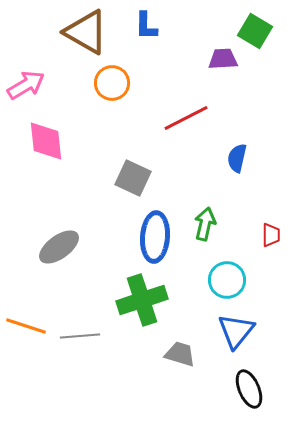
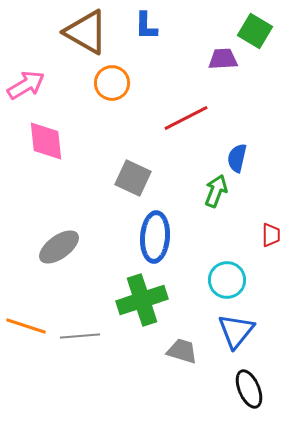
green arrow: moved 11 px right, 33 px up; rotated 8 degrees clockwise
gray trapezoid: moved 2 px right, 3 px up
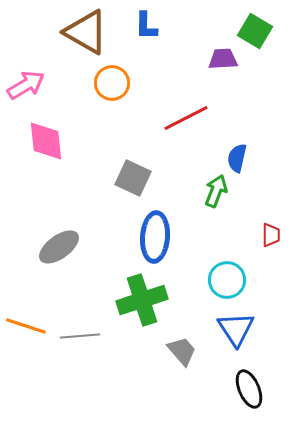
blue triangle: moved 2 px up; rotated 12 degrees counterclockwise
gray trapezoid: rotated 32 degrees clockwise
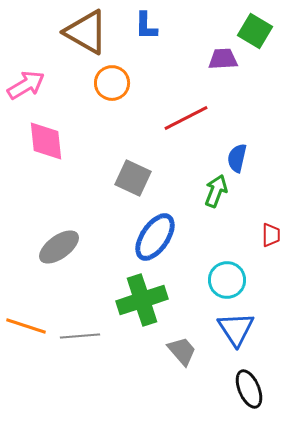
blue ellipse: rotated 30 degrees clockwise
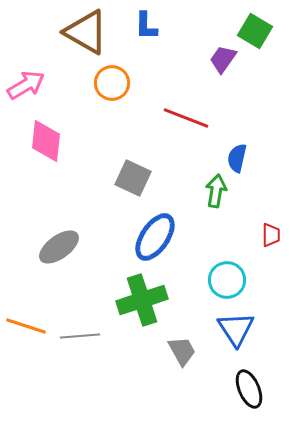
purple trapezoid: rotated 52 degrees counterclockwise
red line: rotated 48 degrees clockwise
pink diamond: rotated 12 degrees clockwise
green arrow: rotated 12 degrees counterclockwise
gray trapezoid: rotated 12 degrees clockwise
